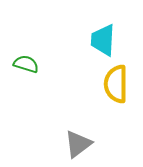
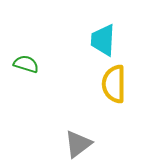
yellow semicircle: moved 2 px left
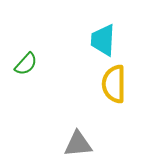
green semicircle: rotated 115 degrees clockwise
gray triangle: rotated 32 degrees clockwise
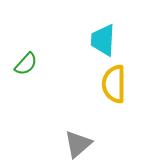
gray triangle: rotated 36 degrees counterclockwise
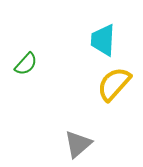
yellow semicircle: rotated 42 degrees clockwise
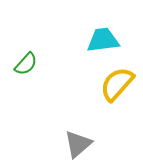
cyan trapezoid: rotated 80 degrees clockwise
yellow semicircle: moved 3 px right
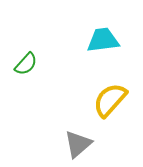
yellow semicircle: moved 7 px left, 16 px down
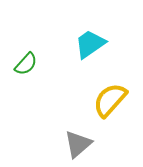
cyan trapezoid: moved 13 px left, 4 px down; rotated 28 degrees counterclockwise
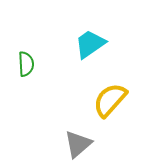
green semicircle: rotated 45 degrees counterclockwise
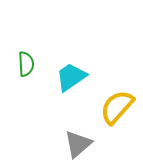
cyan trapezoid: moved 19 px left, 33 px down
yellow semicircle: moved 7 px right, 7 px down
